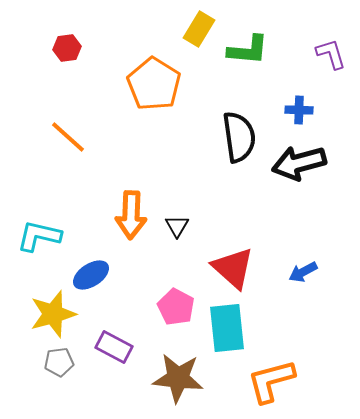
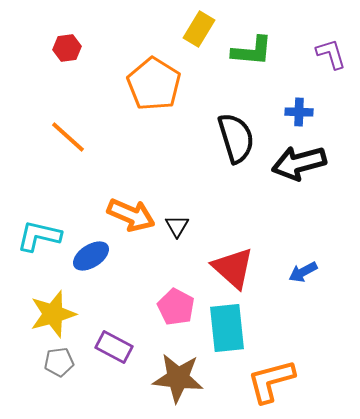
green L-shape: moved 4 px right, 1 px down
blue cross: moved 2 px down
black semicircle: moved 3 px left, 1 px down; rotated 9 degrees counterclockwise
orange arrow: rotated 69 degrees counterclockwise
blue ellipse: moved 19 px up
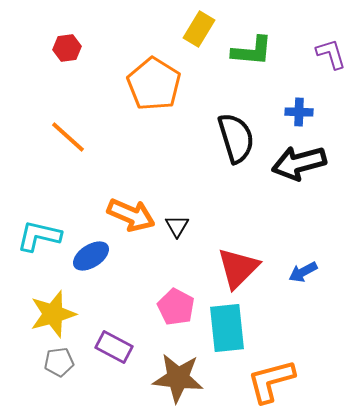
red triangle: moved 5 px right; rotated 33 degrees clockwise
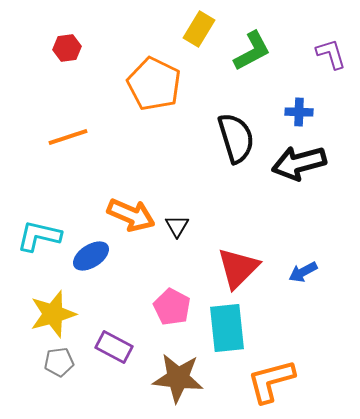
green L-shape: rotated 33 degrees counterclockwise
orange pentagon: rotated 6 degrees counterclockwise
orange line: rotated 60 degrees counterclockwise
pink pentagon: moved 4 px left
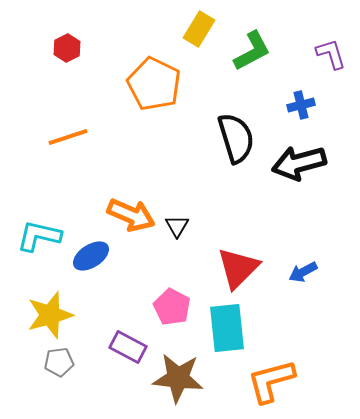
red hexagon: rotated 20 degrees counterclockwise
blue cross: moved 2 px right, 7 px up; rotated 16 degrees counterclockwise
yellow star: moved 3 px left, 1 px down
purple rectangle: moved 14 px right
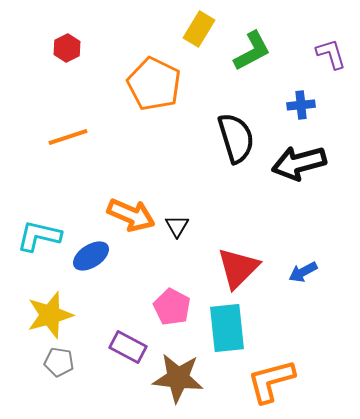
blue cross: rotated 8 degrees clockwise
gray pentagon: rotated 16 degrees clockwise
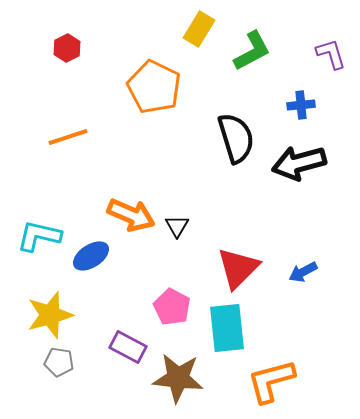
orange pentagon: moved 3 px down
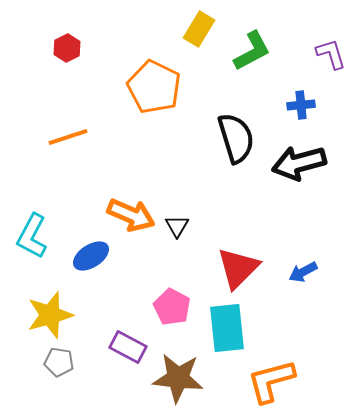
cyan L-shape: moved 7 px left; rotated 75 degrees counterclockwise
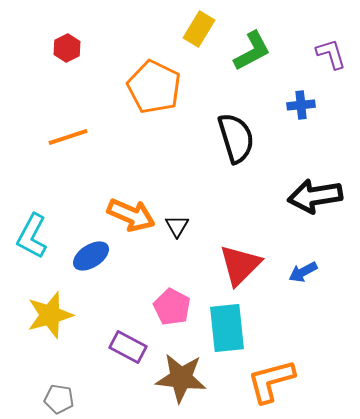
black arrow: moved 16 px right, 33 px down; rotated 6 degrees clockwise
red triangle: moved 2 px right, 3 px up
gray pentagon: moved 37 px down
brown star: moved 3 px right
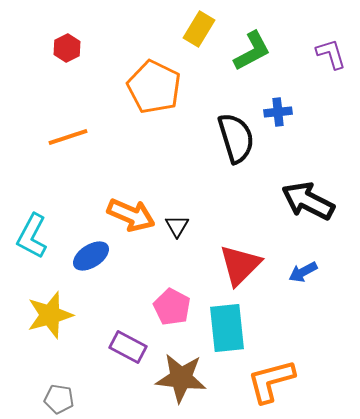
blue cross: moved 23 px left, 7 px down
black arrow: moved 7 px left, 5 px down; rotated 36 degrees clockwise
